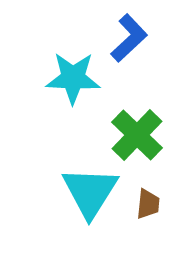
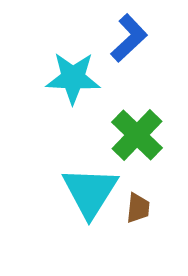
brown trapezoid: moved 10 px left, 4 px down
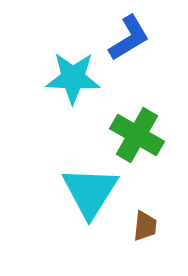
blue L-shape: rotated 12 degrees clockwise
green cross: rotated 14 degrees counterclockwise
brown trapezoid: moved 7 px right, 18 px down
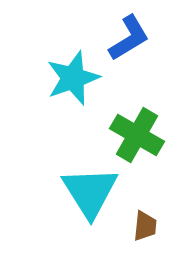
cyan star: rotated 22 degrees counterclockwise
cyan triangle: rotated 4 degrees counterclockwise
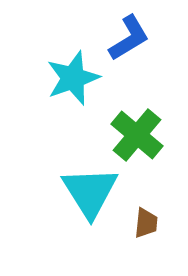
green cross: rotated 10 degrees clockwise
brown trapezoid: moved 1 px right, 3 px up
